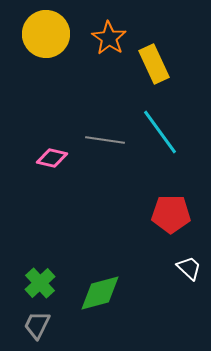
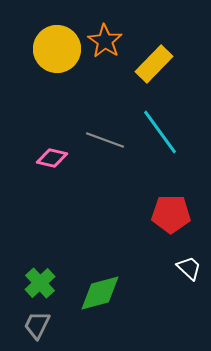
yellow circle: moved 11 px right, 15 px down
orange star: moved 4 px left, 3 px down
yellow rectangle: rotated 69 degrees clockwise
gray line: rotated 12 degrees clockwise
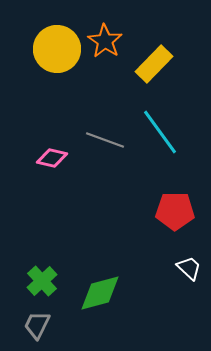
red pentagon: moved 4 px right, 3 px up
green cross: moved 2 px right, 2 px up
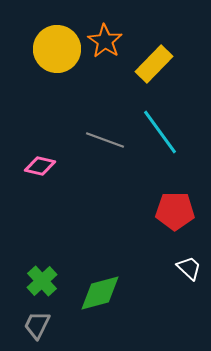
pink diamond: moved 12 px left, 8 px down
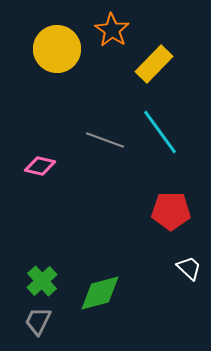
orange star: moved 7 px right, 11 px up
red pentagon: moved 4 px left
gray trapezoid: moved 1 px right, 4 px up
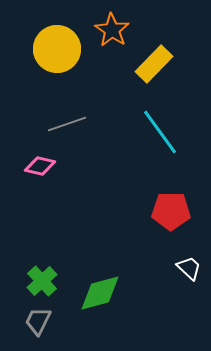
gray line: moved 38 px left, 16 px up; rotated 39 degrees counterclockwise
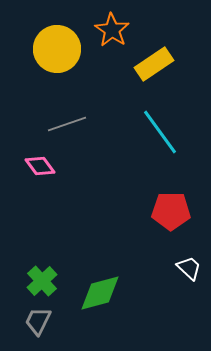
yellow rectangle: rotated 12 degrees clockwise
pink diamond: rotated 40 degrees clockwise
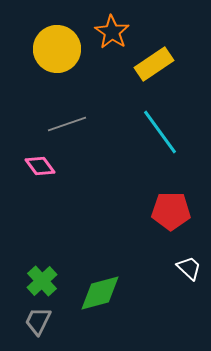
orange star: moved 2 px down
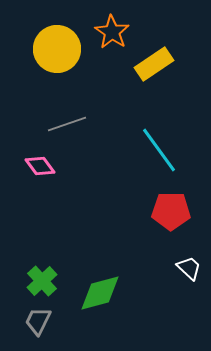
cyan line: moved 1 px left, 18 px down
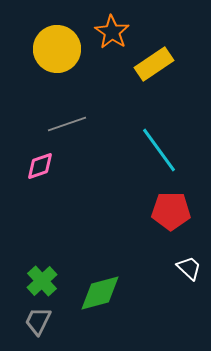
pink diamond: rotated 72 degrees counterclockwise
